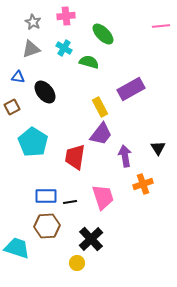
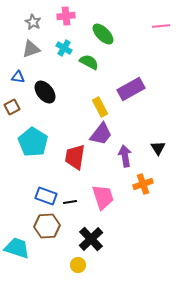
green semicircle: rotated 12 degrees clockwise
blue rectangle: rotated 20 degrees clockwise
yellow circle: moved 1 px right, 2 px down
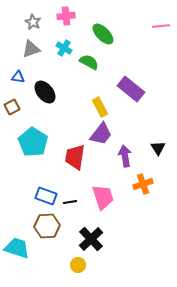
purple rectangle: rotated 68 degrees clockwise
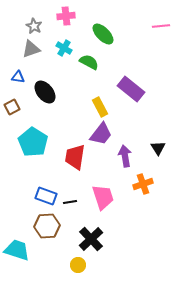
gray star: moved 1 px right, 4 px down
cyan trapezoid: moved 2 px down
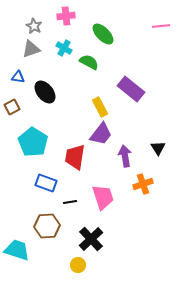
blue rectangle: moved 13 px up
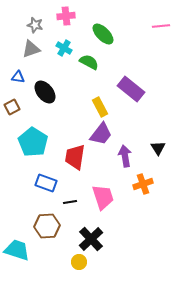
gray star: moved 1 px right, 1 px up; rotated 14 degrees counterclockwise
yellow circle: moved 1 px right, 3 px up
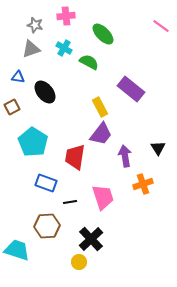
pink line: rotated 42 degrees clockwise
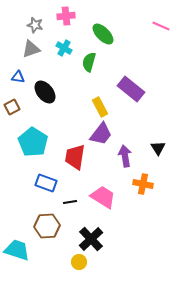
pink line: rotated 12 degrees counterclockwise
green semicircle: rotated 102 degrees counterclockwise
orange cross: rotated 30 degrees clockwise
pink trapezoid: rotated 40 degrees counterclockwise
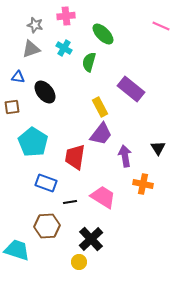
brown square: rotated 21 degrees clockwise
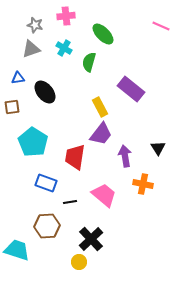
blue triangle: moved 1 px down; rotated 16 degrees counterclockwise
pink trapezoid: moved 1 px right, 2 px up; rotated 8 degrees clockwise
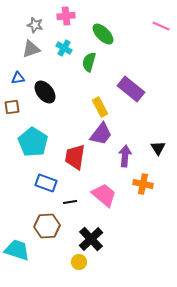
purple arrow: rotated 15 degrees clockwise
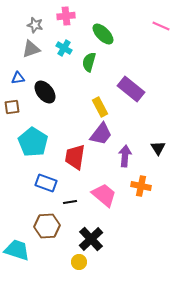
orange cross: moved 2 px left, 2 px down
